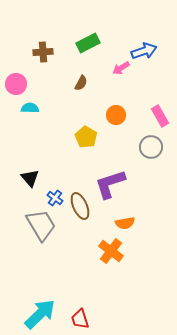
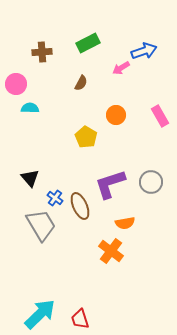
brown cross: moved 1 px left
gray circle: moved 35 px down
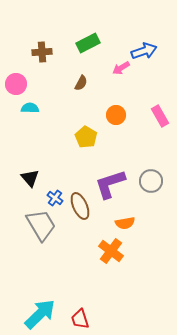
gray circle: moved 1 px up
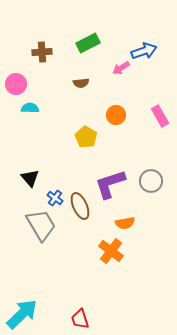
brown semicircle: rotated 56 degrees clockwise
cyan arrow: moved 18 px left
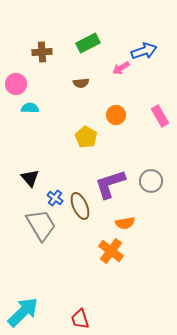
cyan arrow: moved 1 px right, 2 px up
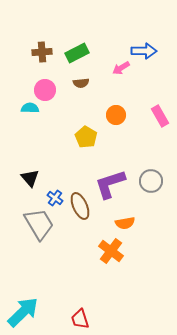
green rectangle: moved 11 px left, 10 px down
blue arrow: rotated 20 degrees clockwise
pink circle: moved 29 px right, 6 px down
gray trapezoid: moved 2 px left, 1 px up
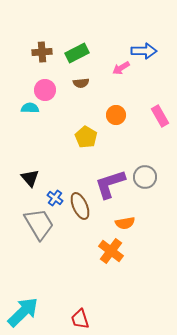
gray circle: moved 6 px left, 4 px up
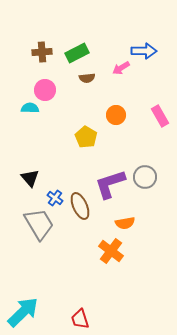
brown semicircle: moved 6 px right, 5 px up
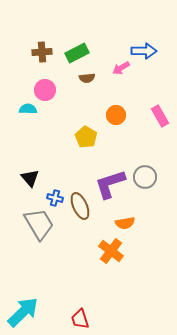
cyan semicircle: moved 2 px left, 1 px down
blue cross: rotated 21 degrees counterclockwise
